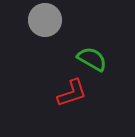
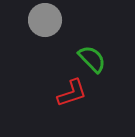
green semicircle: rotated 16 degrees clockwise
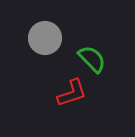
gray circle: moved 18 px down
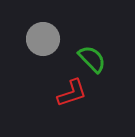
gray circle: moved 2 px left, 1 px down
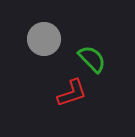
gray circle: moved 1 px right
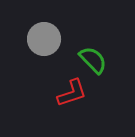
green semicircle: moved 1 px right, 1 px down
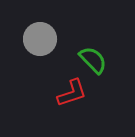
gray circle: moved 4 px left
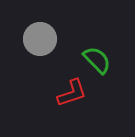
green semicircle: moved 4 px right
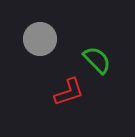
red L-shape: moved 3 px left, 1 px up
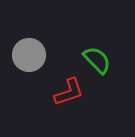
gray circle: moved 11 px left, 16 px down
